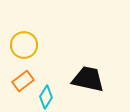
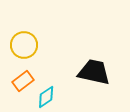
black trapezoid: moved 6 px right, 7 px up
cyan diamond: rotated 25 degrees clockwise
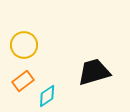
black trapezoid: rotated 28 degrees counterclockwise
cyan diamond: moved 1 px right, 1 px up
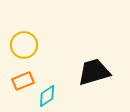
orange rectangle: rotated 15 degrees clockwise
